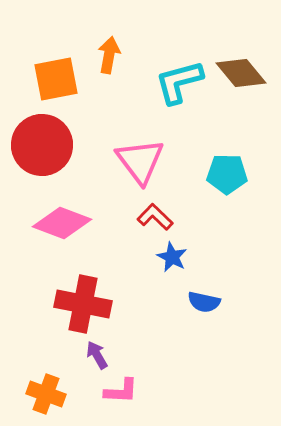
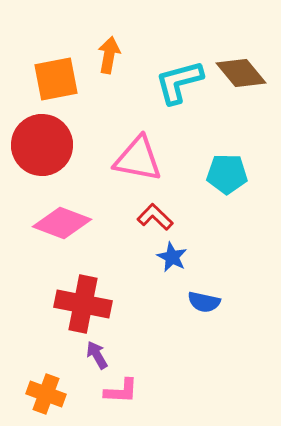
pink triangle: moved 2 px left, 2 px up; rotated 42 degrees counterclockwise
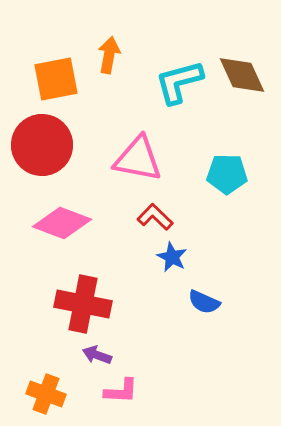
brown diamond: moved 1 px right, 2 px down; rotated 15 degrees clockwise
blue semicircle: rotated 12 degrees clockwise
purple arrow: rotated 40 degrees counterclockwise
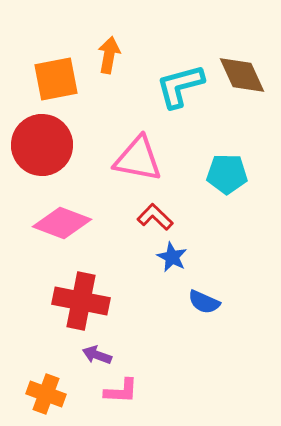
cyan L-shape: moved 1 px right, 4 px down
red cross: moved 2 px left, 3 px up
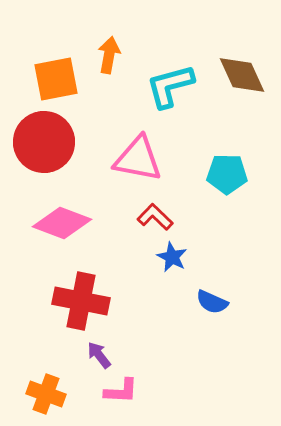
cyan L-shape: moved 10 px left
red circle: moved 2 px right, 3 px up
blue semicircle: moved 8 px right
purple arrow: moved 2 px right; rotated 32 degrees clockwise
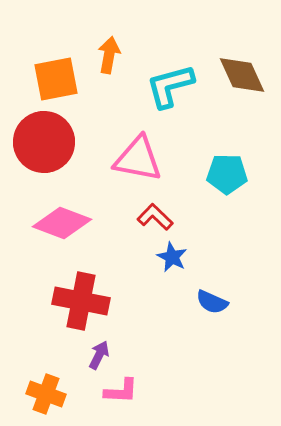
purple arrow: rotated 64 degrees clockwise
